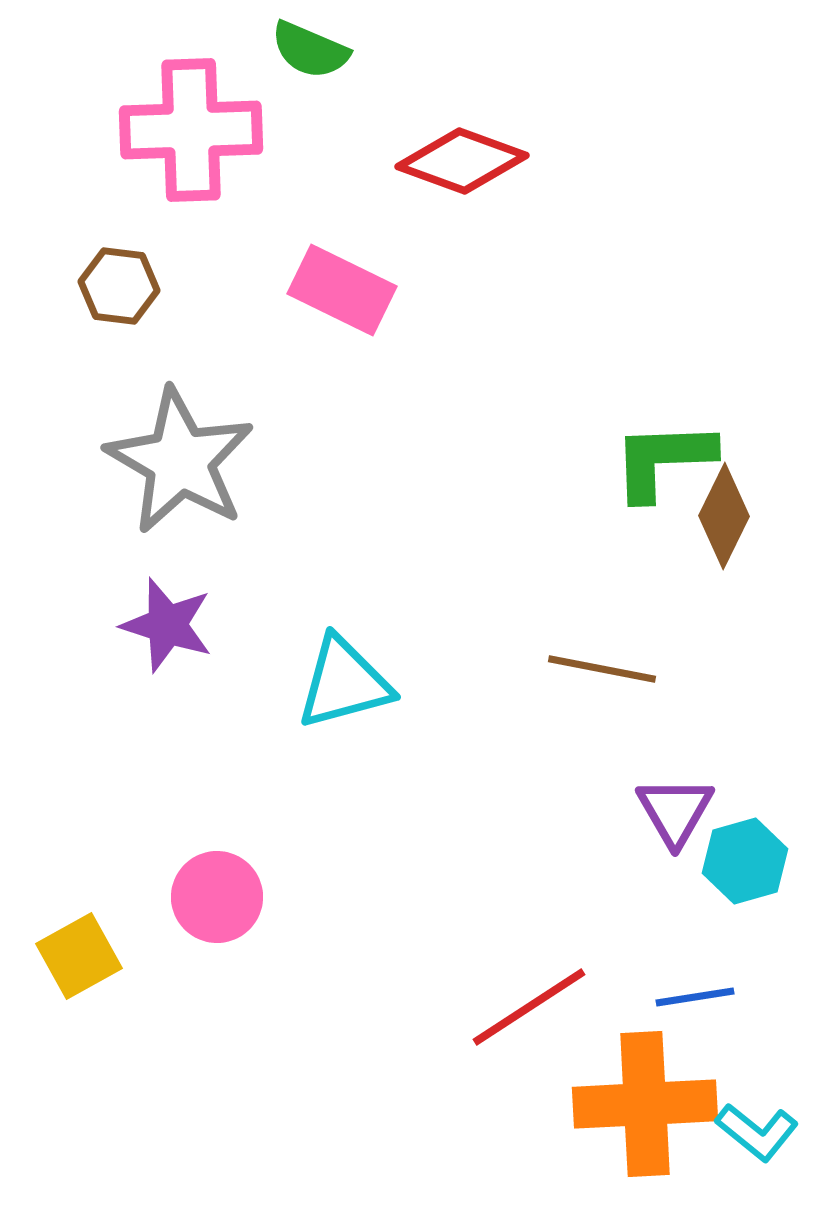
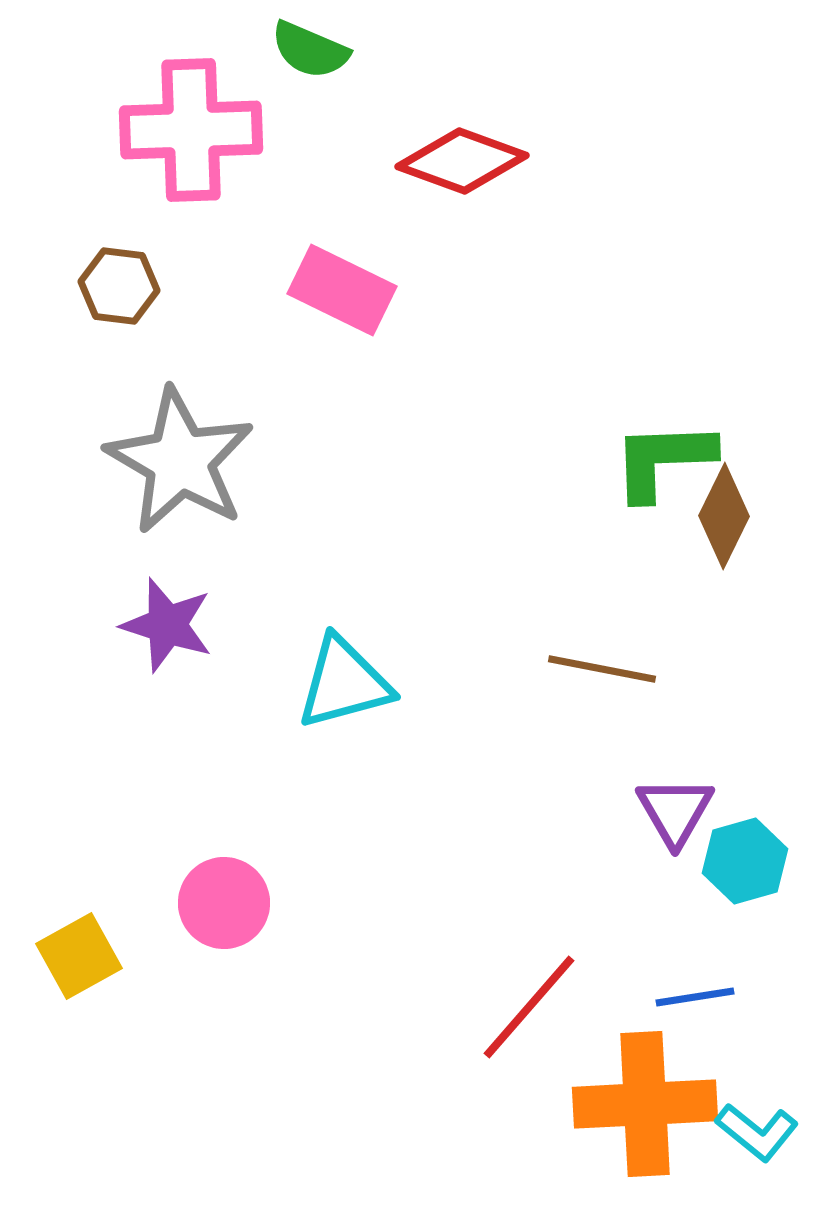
pink circle: moved 7 px right, 6 px down
red line: rotated 16 degrees counterclockwise
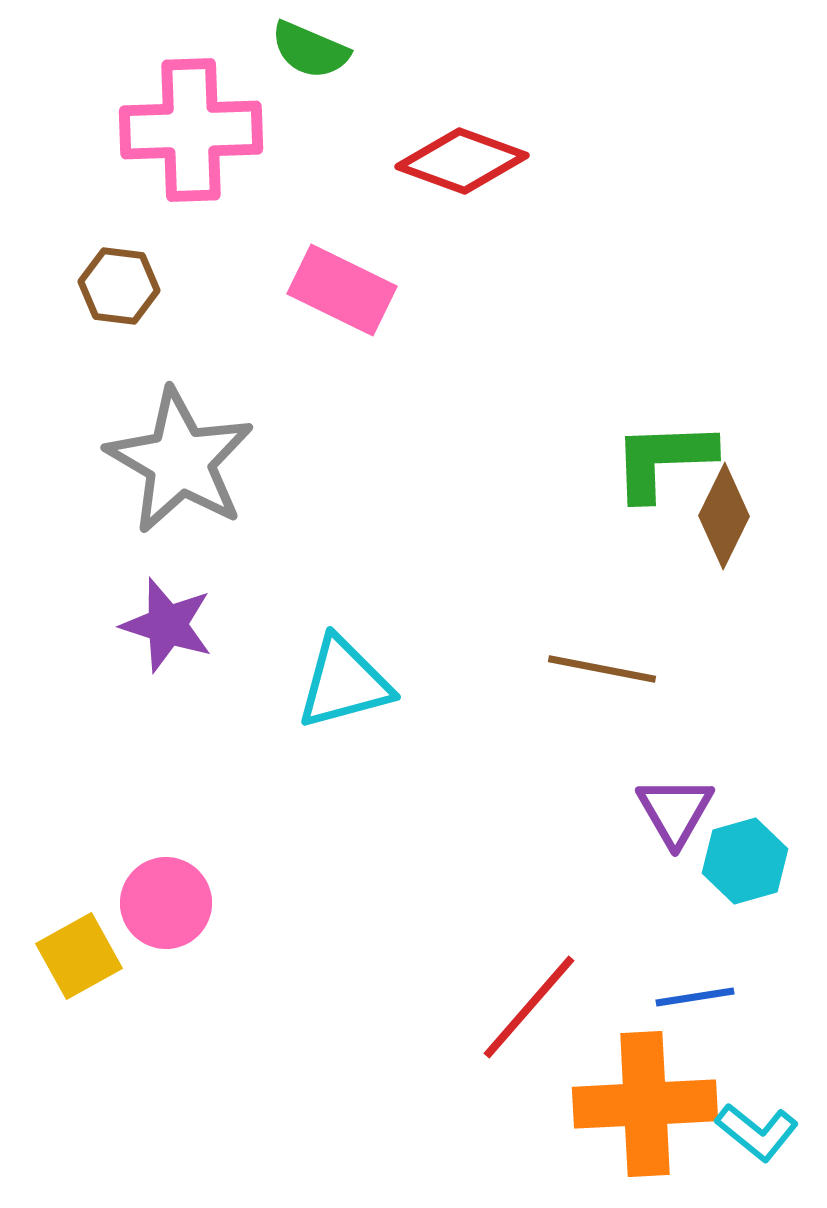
pink circle: moved 58 px left
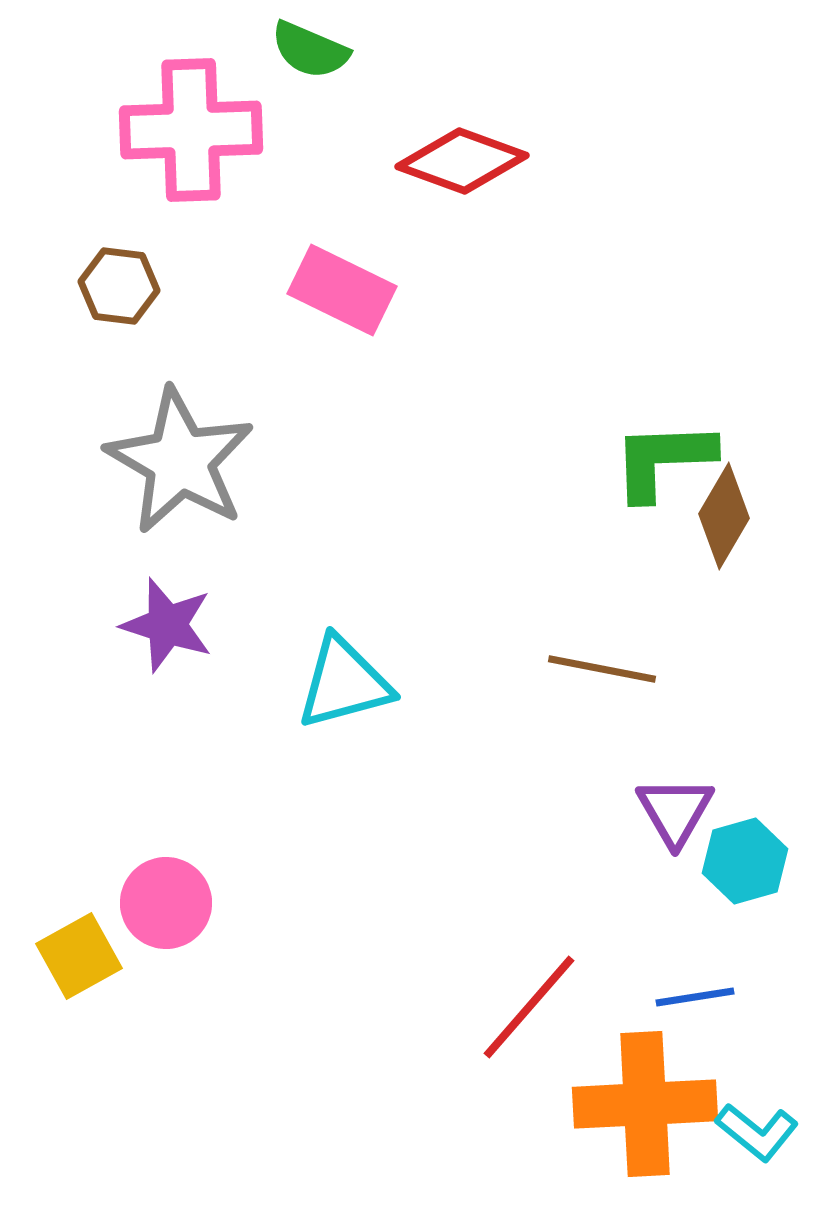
brown diamond: rotated 4 degrees clockwise
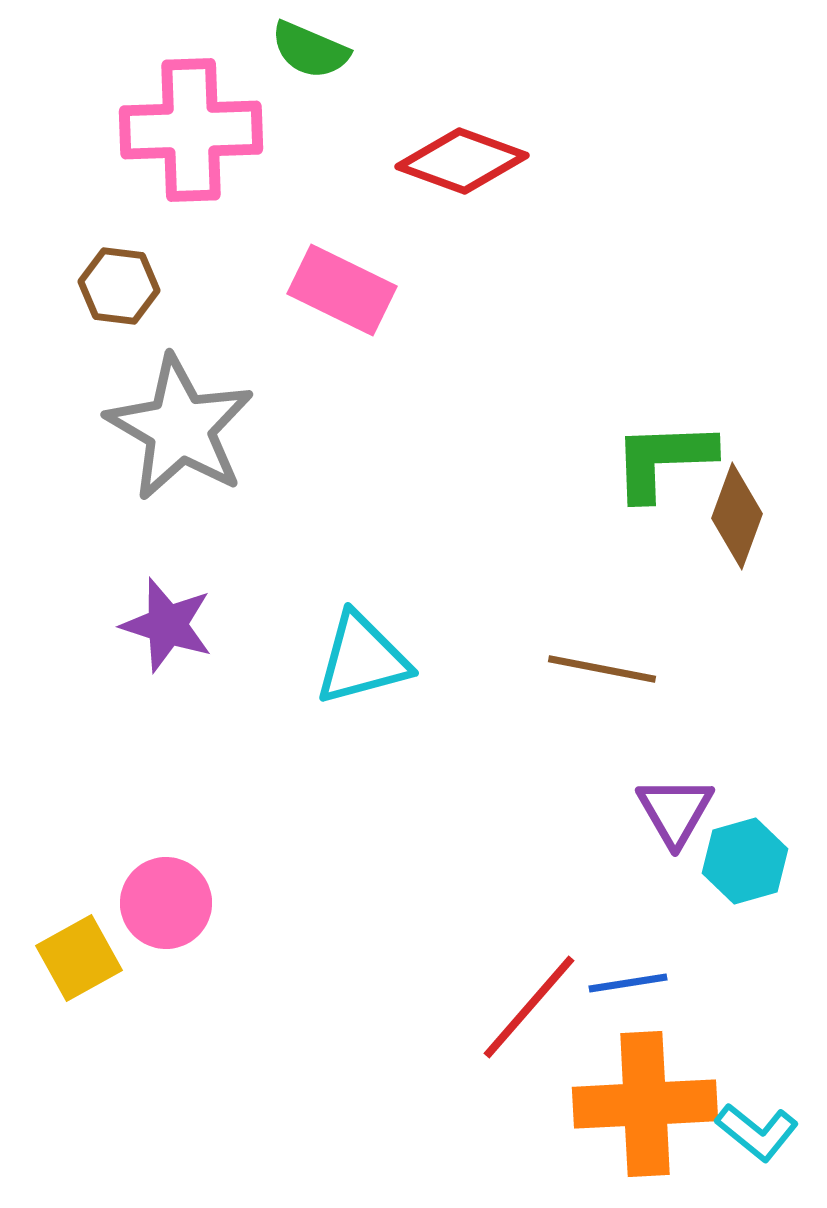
gray star: moved 33 px up
brown diamond: moved 13 px right; rotated 10 degrees counterclockwise
cyan triangle: moved 18 px right, 24 px up
yellow square: moved 2 px down
blue line: moved 67 px left, 14 px up
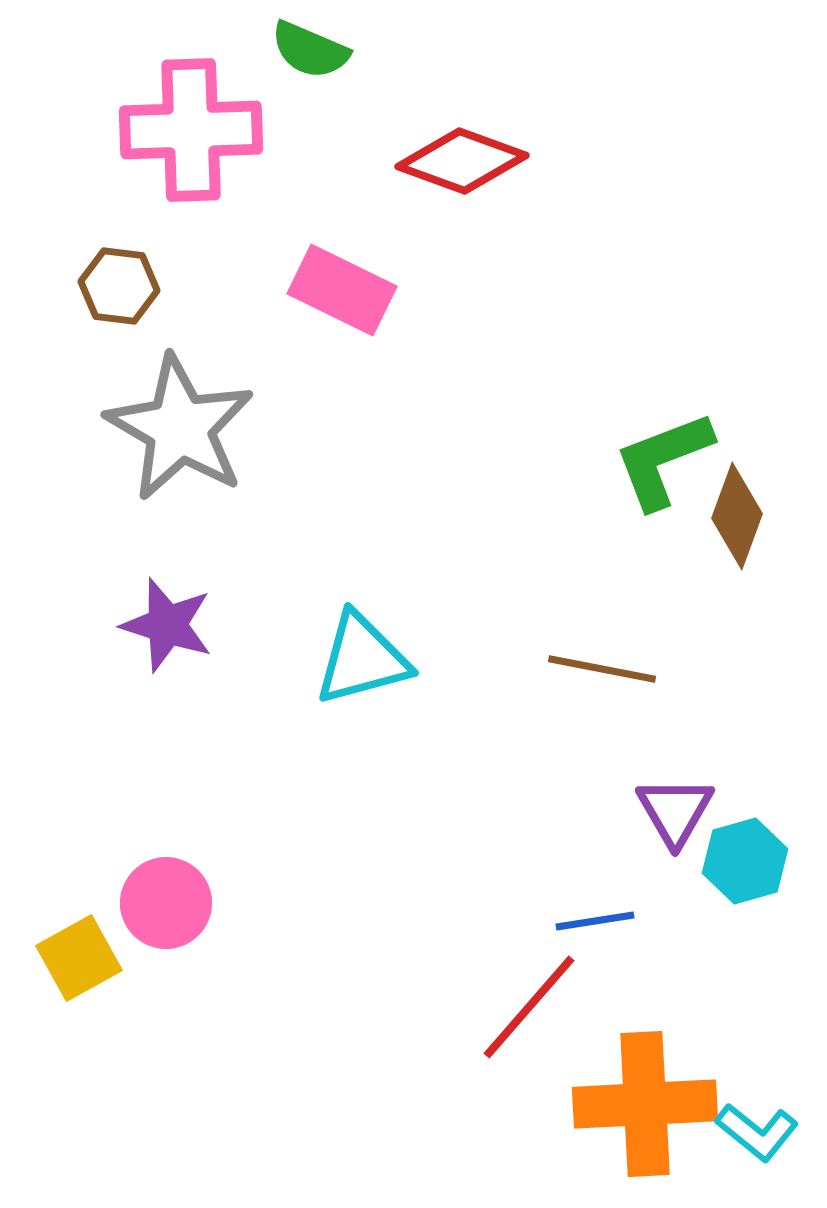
green L-shape: rotated 19 degrees counterclockwise
blue line: moved 33 px left, 62 px up
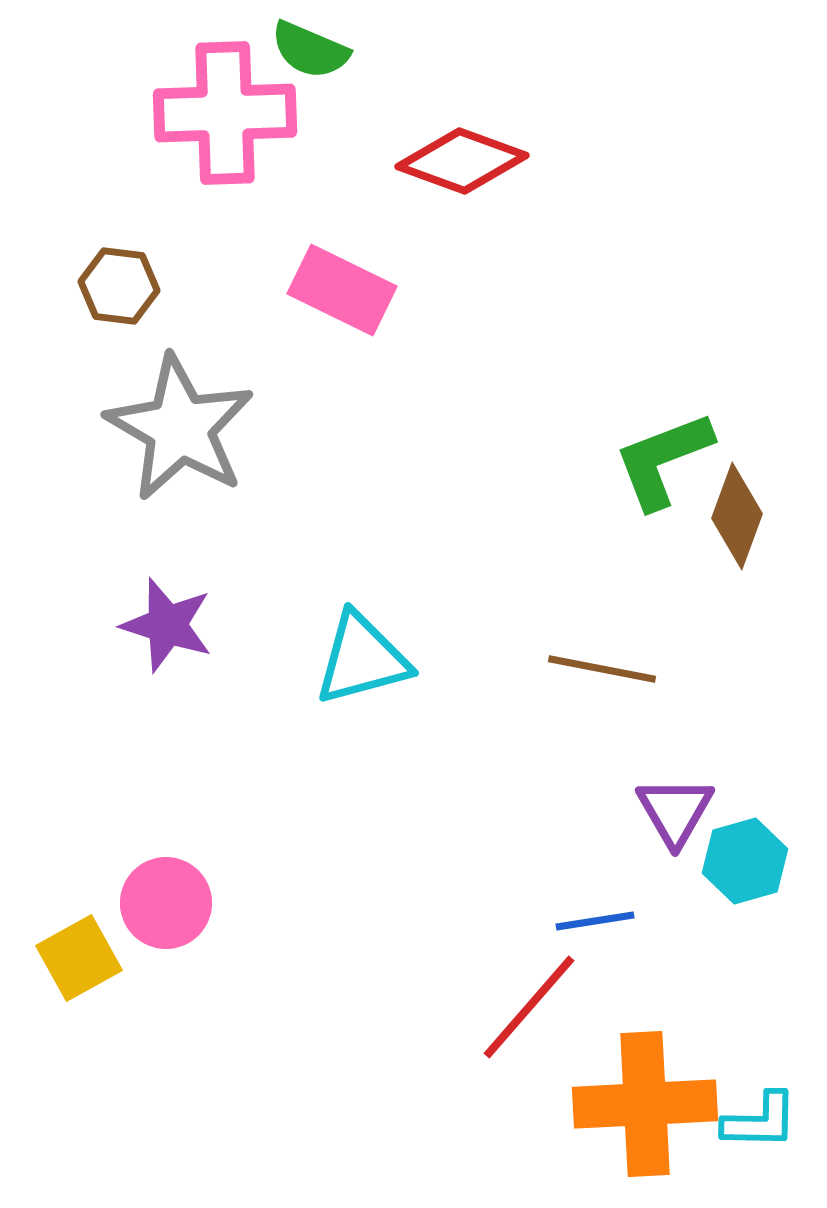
pink cross: moved 34 px right, 17 px up
cyan L-shape: moved 3 px right, 11 px up; rotated 38 degrees counterclockwise
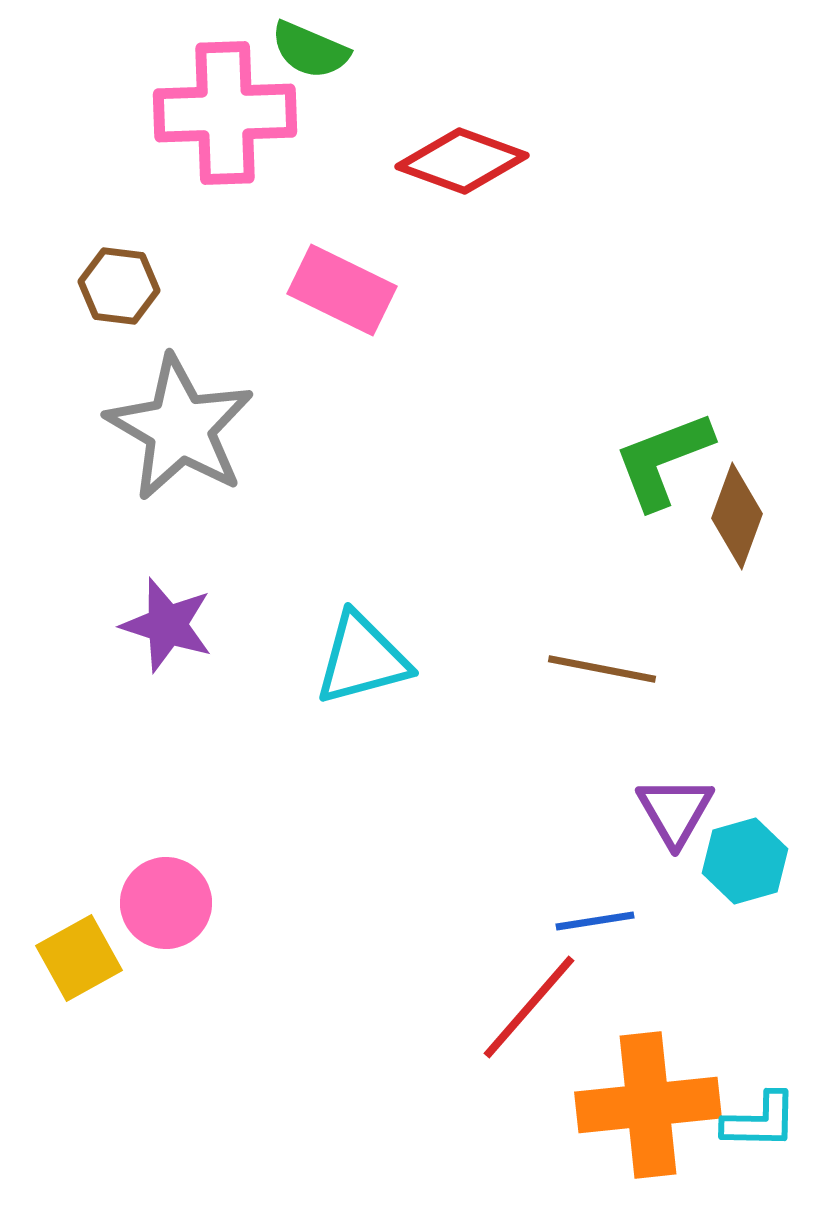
orange cross: moved 3 px right, 1 px down; rotated 3 degrees counterclockwise
